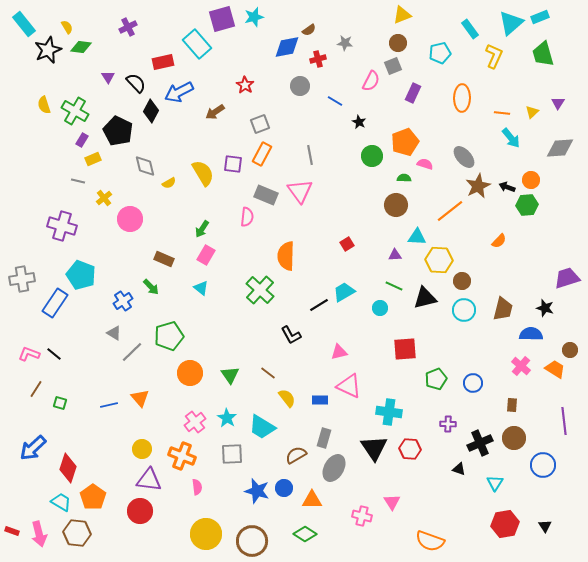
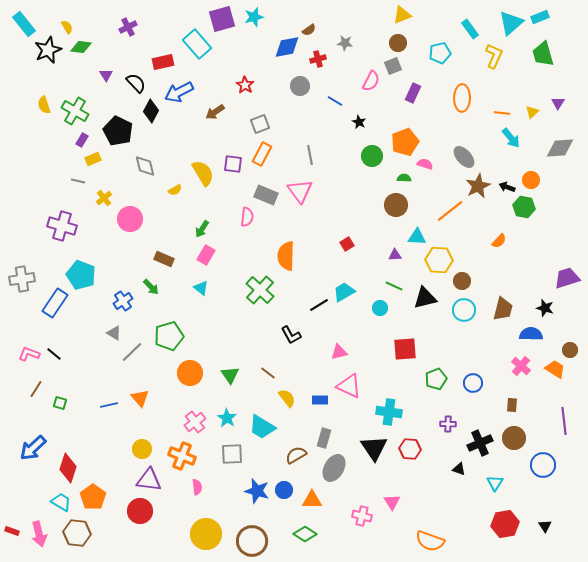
purple triangle at (108, 77): moved 2 px left, 2 px up
yellow semicircle at (169, 183): moved 6 px right, 7 px down
green hexagon at (527, 205): moved 3 px left, 2 px down; rotated 15 degrees clockwise
blue circle at (284, 488): moved 2 px down
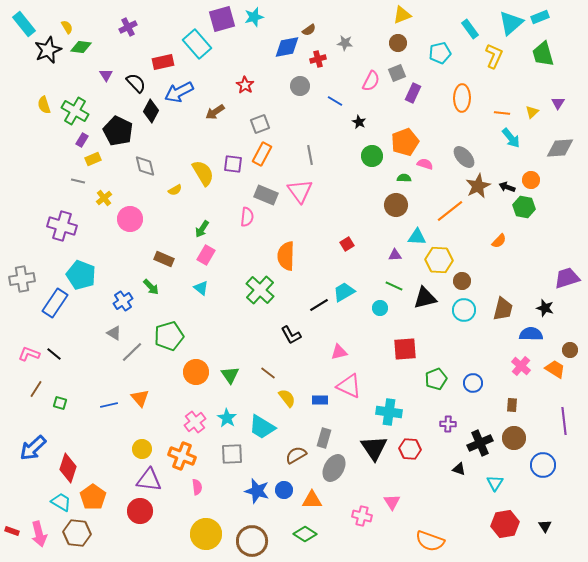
gray square at (393, 66): moved 4 px right, 7 px down
orange circle at (190, 373): moved 6 px right, 1 px up
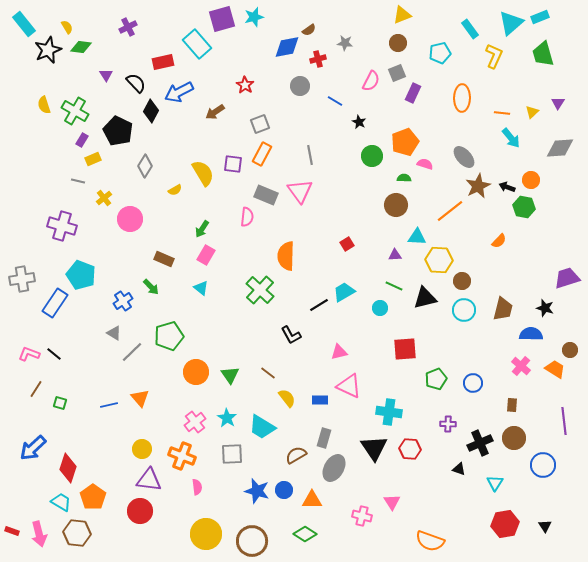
gray diamond at (145, 166): rotated 45 degrees clockwise
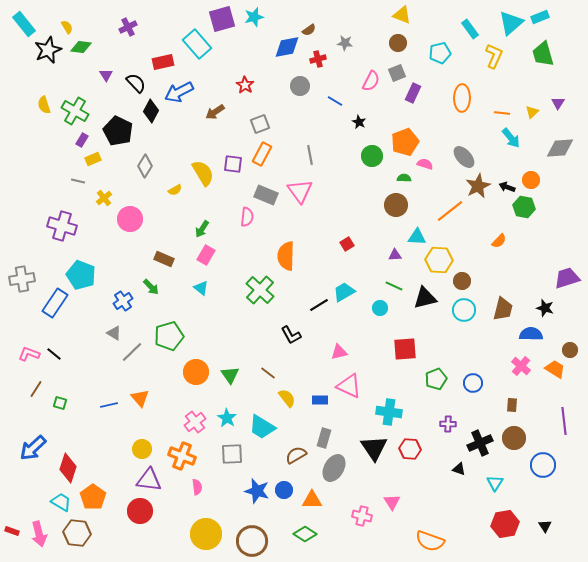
yellow triangle at (402, 15): rotated 42 degrees clockwise
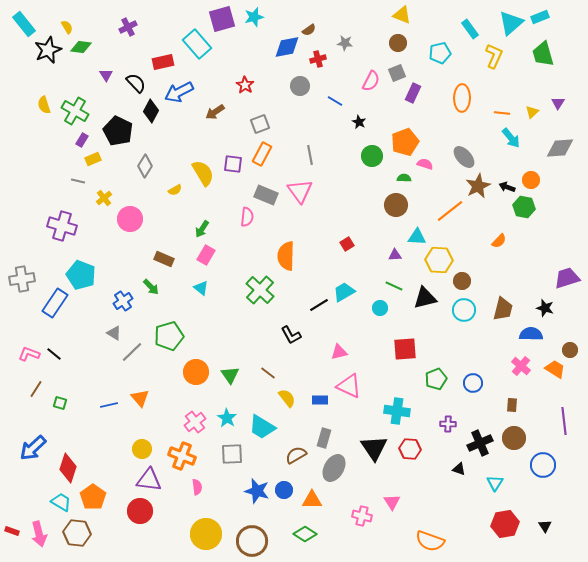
cyan cross at (389, 412): moved 8 px right, 1 px up
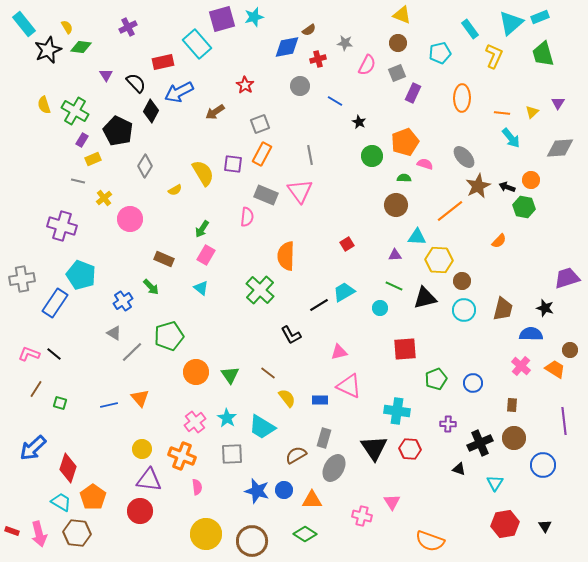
pink semicircle at (371, 81): moved 4 px left, 16 px up
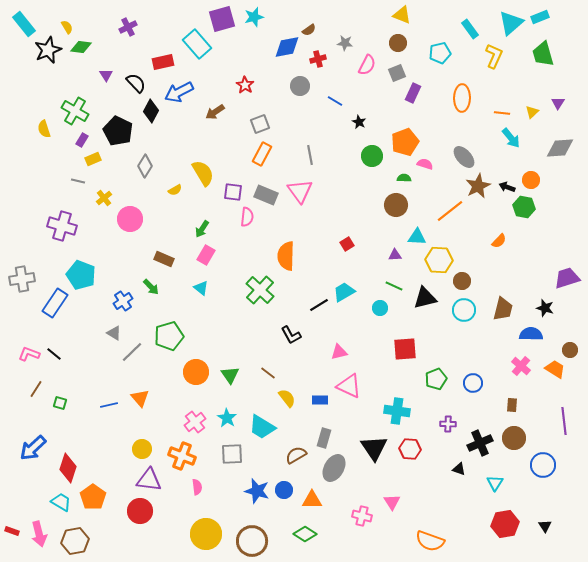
yellow semicircle at (44, 105): moved 24 px down
purple square at (233, 164): moved 28 px down
brown hexagon at (77, 533): moved 2 px left, 8 px down; rotated 16 degrees counterclockwise
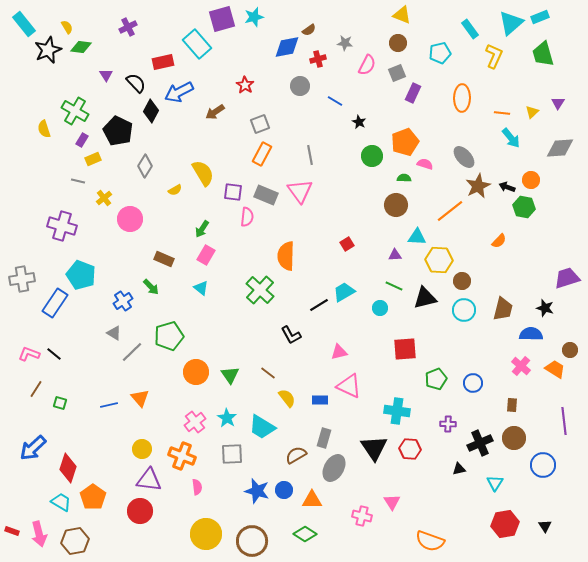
black triangle at (459, 469): rotated 32 degrees counterclockwise
